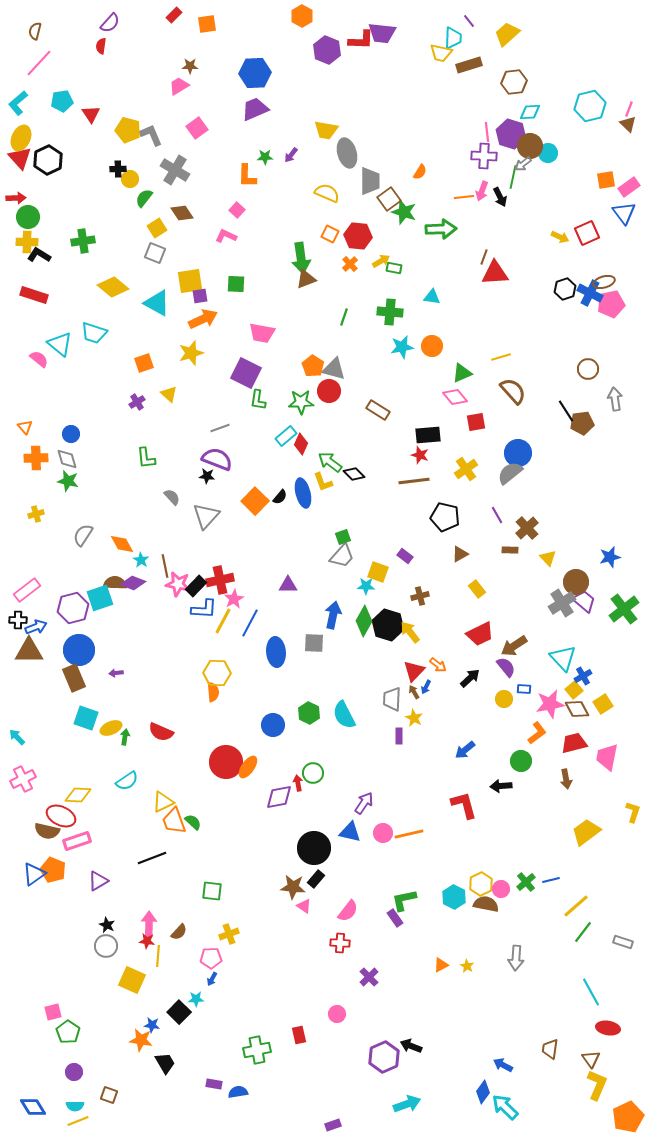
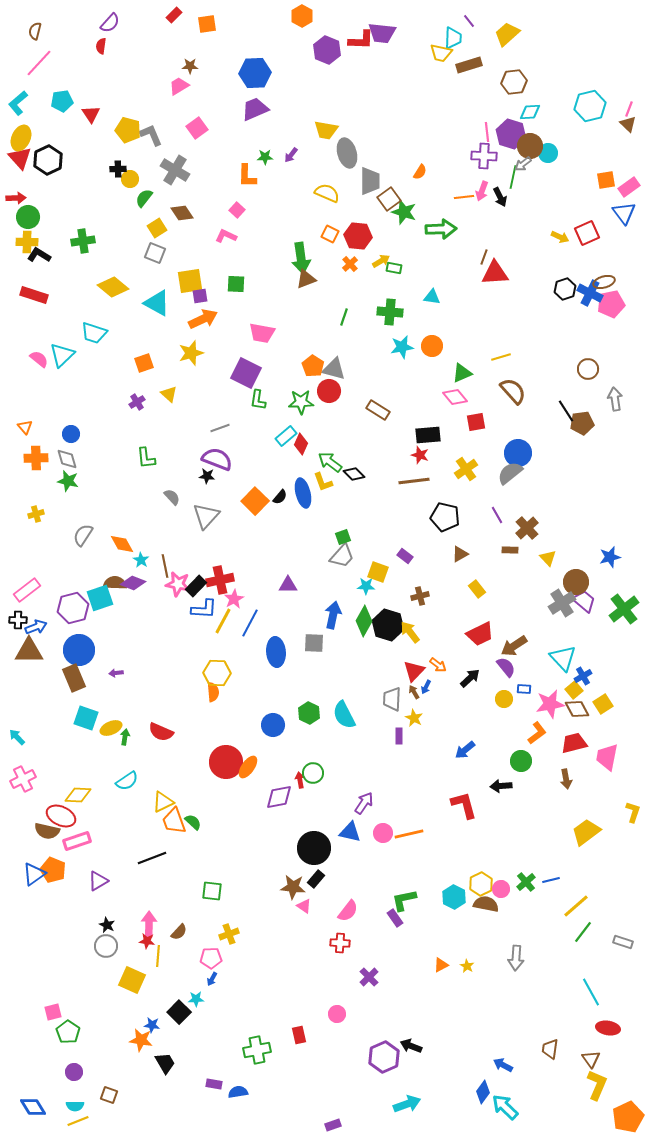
cyan triangle at (60, 344): moved 2 px right, 11 px down; rotated 36 degrees clockwise
red arrow at (298, 783): moved 2 px right, 3 px up
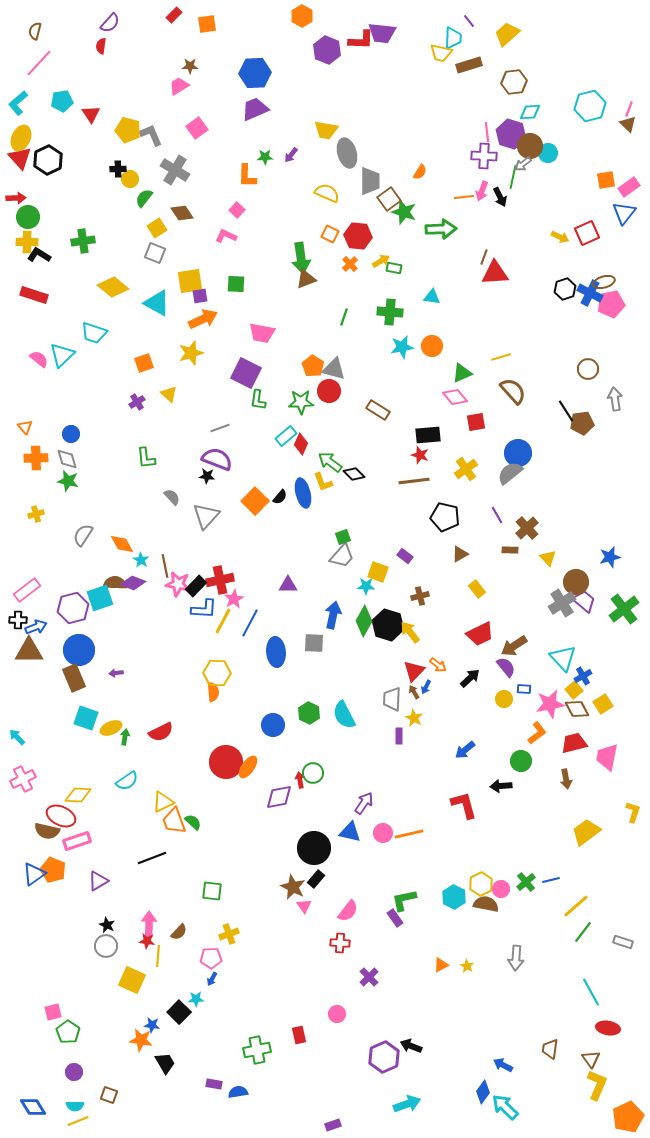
blue triangle at (624, 213): rotated 15 degrees clockwise
red semicircle at (161, 732): rotated 50 degrees counterclockwise
brown star at (293, 887): rotated 20 degrees clockwise
pink triangle at (304, 906): rotated 21 degrees clockwise
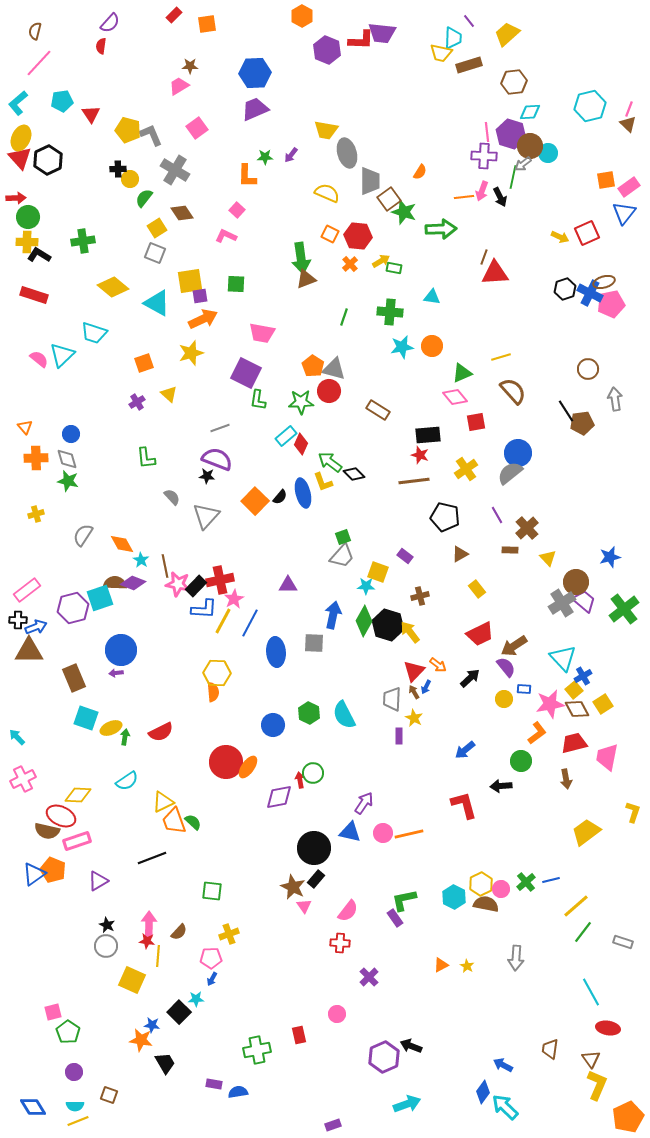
blue circle at (79, 650): moved 42 px right
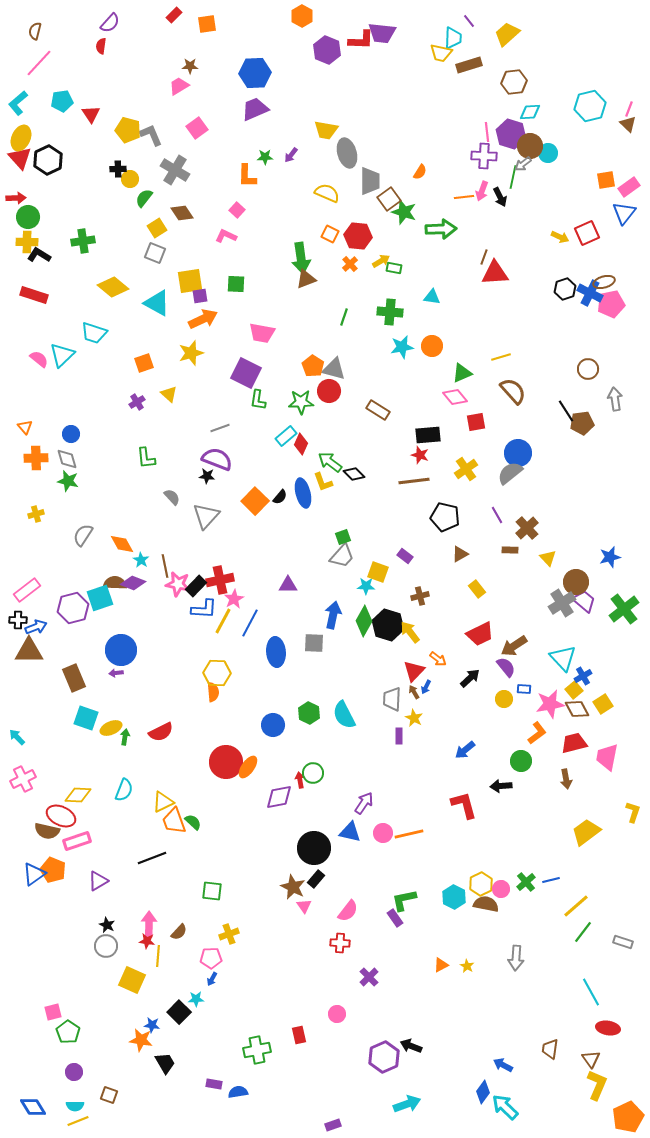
orange arrow at (438, 665): moved 6 px up
cyan semicircle at (127, 781): moved 3 px left, 9 px down; rotated 35 degrees counterclockwise
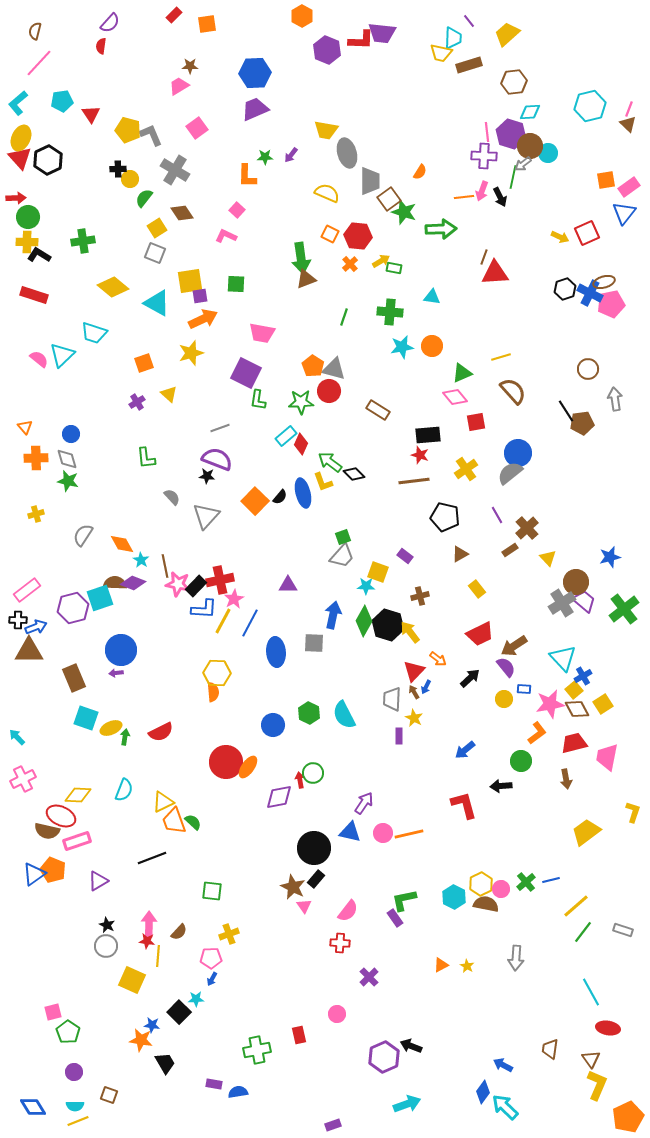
brown rectangle at (510, 550): rotated 35 degrees counterclockwise
gray rectangle at (623, 942): moved 12 px up
